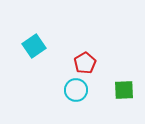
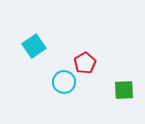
cyan circle: moved 12 px left, 8 px up
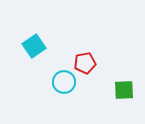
red pentagon: rotated 20 degrees clockwise
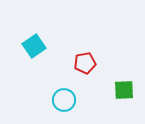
cyan circle: moved 18 px down
